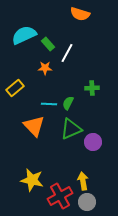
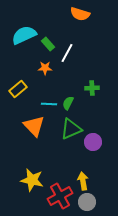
yellow rectangle: moved 3 px right, 1 px down
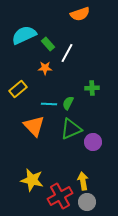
orange semicircle: rotated 36 degrees counterclockwise
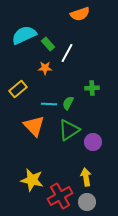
green triangle: moved 2 px left, 1 px down; rotated 10 degrees counterclockwise
yellow arrow: moved 3 px right, 4 px up
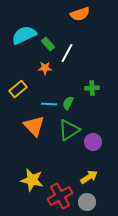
yellow arrow: moved 3 px right; rotated 66 degrees clockwise
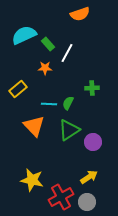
red cross: moved 1 px right, 1 px down
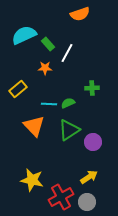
green semicircle: rotated 40 degrees clockwise
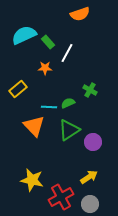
green rectangle: moved 2 px up
green cross: moved 2 px left, 2 px down; rotated 32 degrees clockwise
cyan line: moved 3 px down
gray circle: moved 3 px right, 2 px down
